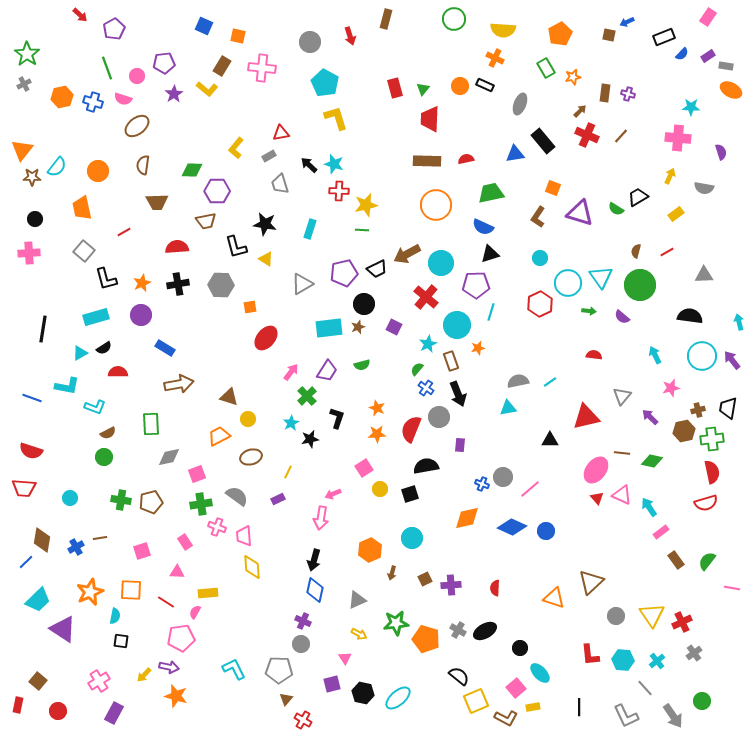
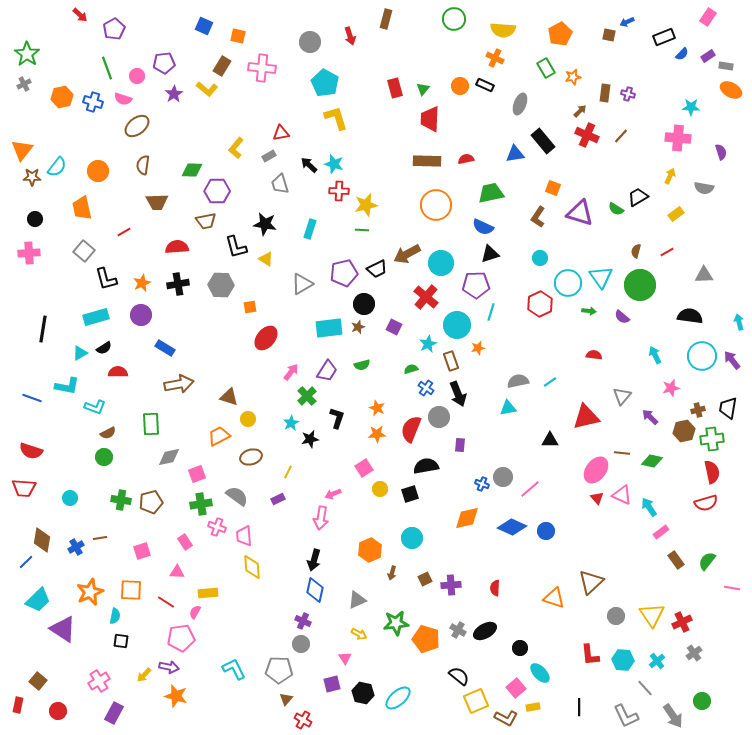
green semicircle at (417, 369): moved 6 px left; rotated 32 degrees clockwise
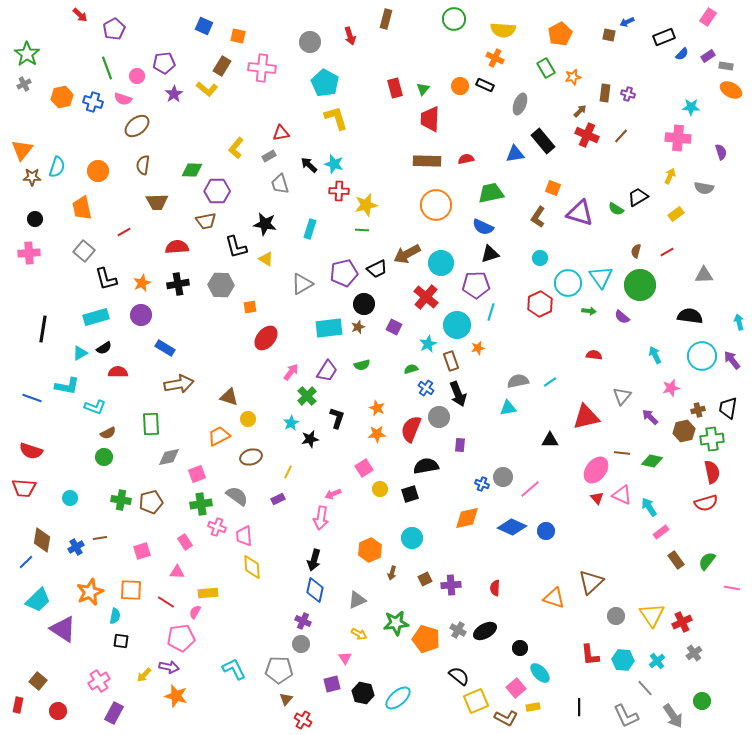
cyan semicircle at (57, 167): rotated 20 degrees counterclockwise
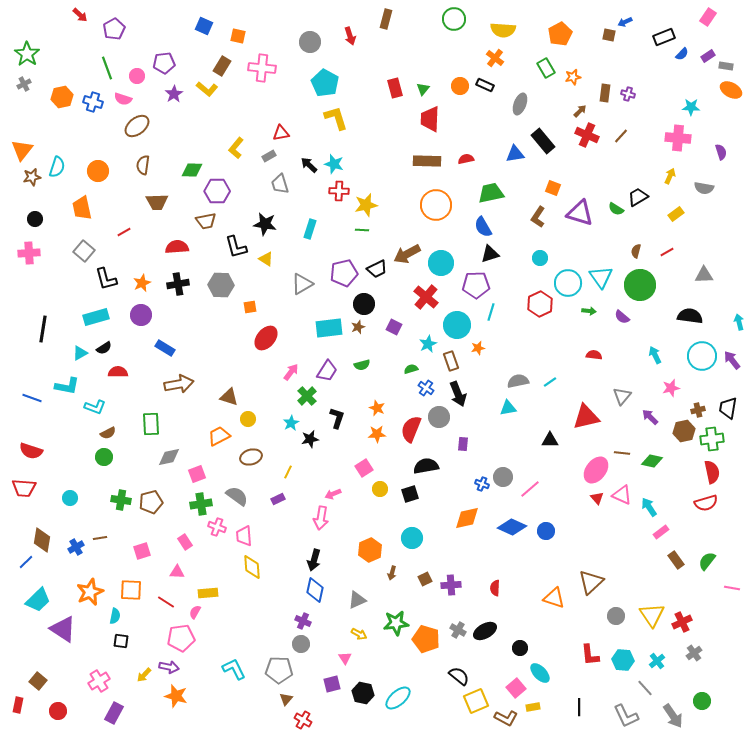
blue arrow at (627, 22): moved 2 px left
orange cross at (495, 58): rotated 12 degrees clockwise
brown star at (32, 177): rotated 12 degrees counterclockwise
blue semicircle at (483, 227): rotated 35 degrees clockwise
purple rectangle at (460, 445): moved 3 px right, 1 px up
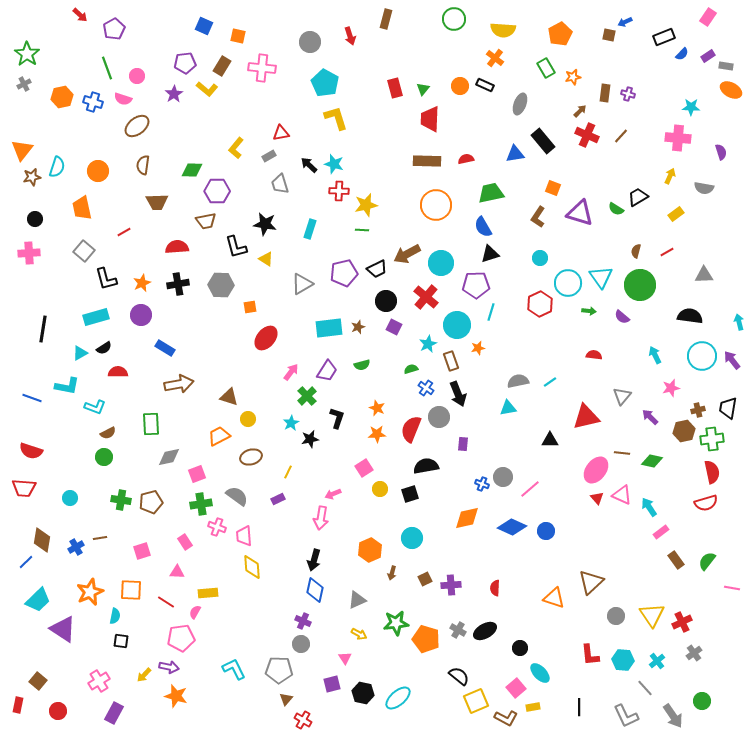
purple pentagon at (164, 63): moved 21 px right
black circle at (364, 304): moved 22 px right, 3 px up
